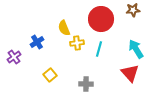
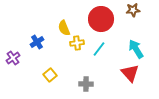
cyan line: rotated 21 degrees clockwise
purple cross: moved 1 px left, 1 px down
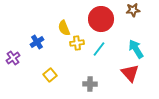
gray cross: moved 4 px right
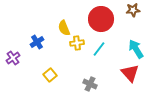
gray cross: rotated 24 degrees clockwise
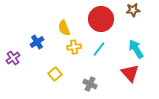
yellow cross: moved 3 px left, 4 px down
yellow square: moved 5 px right, 1 px up
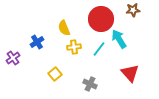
cyan arrow: moved 17 px left, 10 px up
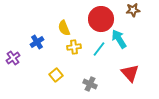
yellow square: moved 1 px right, 1 px down
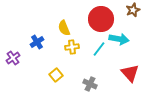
brown star: rotated 16 degrees counterclockwise
cyan arrow: rotated 132 degrees clockwise
yellow cross: moved 2 px left
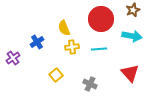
cyan arrow: moved 13 px right, 3 px up
cyan line: rotated 49 degrees clockwise
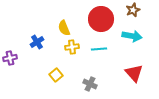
purple cross: moved 3 px left; rotated 24 degrees clockwise
red triangle: moved 4 px right
